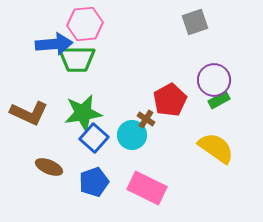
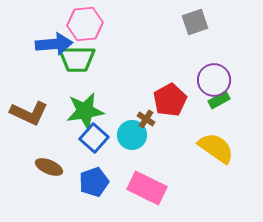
green star: moved 2 px right, 2 px up
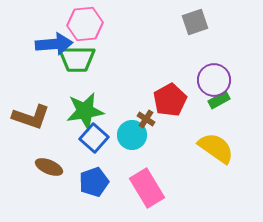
brown L-shape: moved 2 px right, 4 px down; rotated 6 degrees counterclockwise
pink rectangle: rotated 33 degrees clockwise
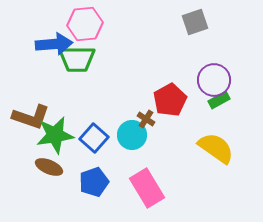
green star: moved 30 px left, 24 px down
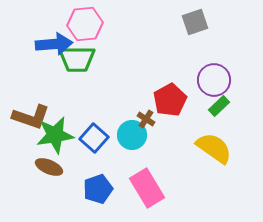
green rectangle: moved 6 px down; rotated 15 degrees counterclockwise
yellow semicircle: moved 2 px left
blue pentagon: moved 4 px right, 7 px down
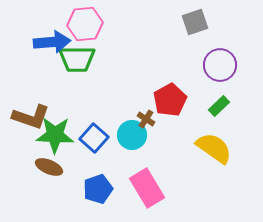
blue arrow: moved 2 px left, 2 px up
purple circle: moved 6 px right, 15 px up
green star: rotated 12 degrees clockwise
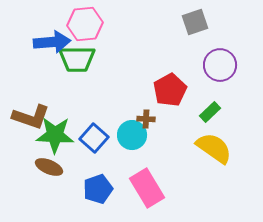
red pentagon: moved 10 px up
green rectangle: moved 9 px left, 6 px down
brown cross: rotated 30 degrees counterclockwise
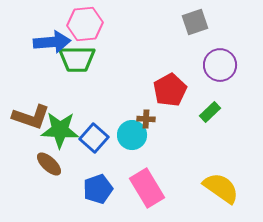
green star: moved 5 px right, 5 px up
yellow semicircle: moved 7 px right, 40 px down
brown ellipse: moved 3 px up; rotated 20 degrees clockwise
